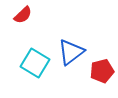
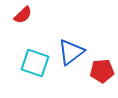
cyan square: rotated 12 degrees counterclockwise
red pentagon: rotated 10 degrees clockwise
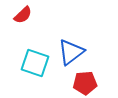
red pentagon: moved 17 px left, 12 px down
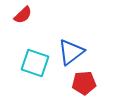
red pentagon: moved 1 px left
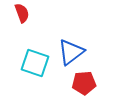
red semicircle: moved 1 px left, 2 px up; rotated 66 degrees counterclockwise
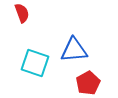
blue triangle: moved 3 px right, 2 px up; rotated 32 degrees clockwise
red pentagon: moved 4 px right; rotated 25 degrees counterclockwise
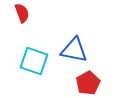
blue triangle: rotated 16 degrees clockwise
cyan square: moved 1 px left, 2 px up
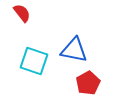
red semicircle: rotated 18 degrees counterclockwise
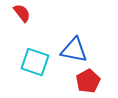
cyan square: moved 1 px right, 1 px down
red pentagon: moved 2 px up
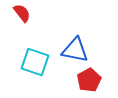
blue triangle: moved 1 px right
red pentagon: moved 1 px right, 1 px up
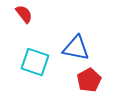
red semicircle: moved 2 px right, 1 px down
blue triangle: moved 1 px right, 2 px up
